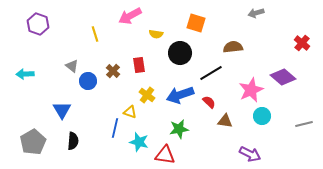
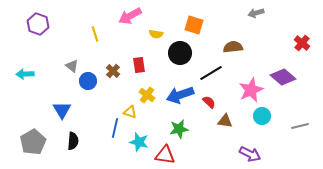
orange square: moved 2 px left, 2 px down
gray line: moved 4 px left, 2 px down
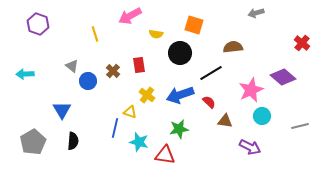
purple arrow: moved 7 px up
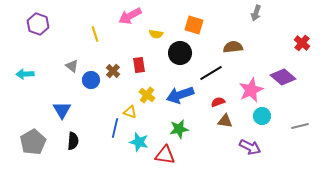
gray arrow: rotated 56 degrees counterclockwise
blue circle: moved 3 px right, 1 px up
red semicircle: moved 9 px right; rotated 64 degrees counterclockwise
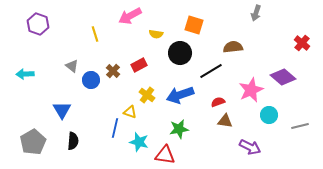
red rectangle: rotated 70 degrees clockwise
black line: moved 2 px up
cyan circle: moved 7 px right, 1 px up
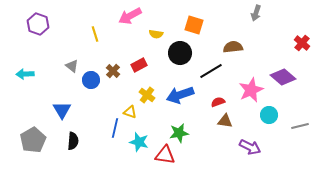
green star: moved 4 px down
gray pentagon: moved 2 px up
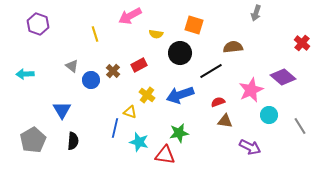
gray line: rotated 72 degrees clockwise
